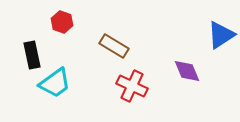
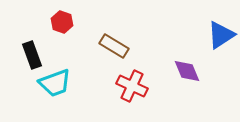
black rectangle: rotated 8 degrees counterclockwise
cyan trapezoid: rotated 16 degrees clockwise
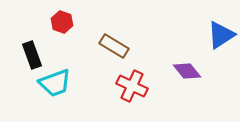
purple diamond: rotated 16 degrees counterclockwise
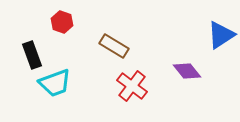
red cross: rotated 12 degrees clockwise
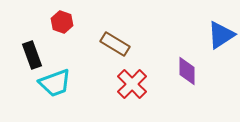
brown rectangle: moved 1 px right, 2 px up
purple diamond: rotated 40 degrees clockwise
red cross: moved 2 px up; rotated 8 degrees clockwise
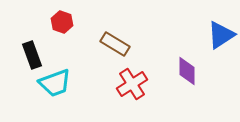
red cross: rotated 12 degrees clockwise
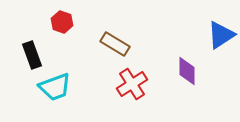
cyan trapezoid: moved 4 px down
